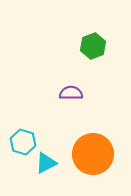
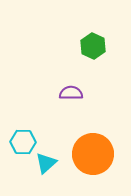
green hexagon: rotated 15 degrees counterclockwise
cyan hexagon: rotated 15 degrees counterclockwise
cyan triangle: rotated 15 degrees counterclockwise
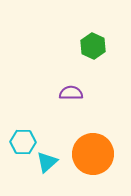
cyan triangle: moved 1 px right, 1 px up
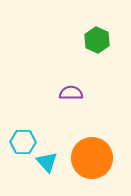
green hexagon: moved 4 px right, 6 px up
orange circle: moved 1 px left, 4 px down
cyan triangle: rotated 30 degrees counterclockwise
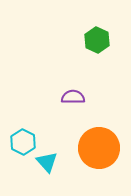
purple semicircle: moved 2 px right, 4 px down
cyan hexagon: rotated 25 degrees clockwise
orange circle: moved 7 px right, 10 px up
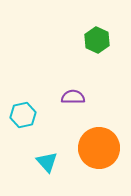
cyan hexagon: moved 27 px up; rotated 20 degrees clockwise
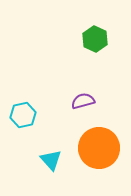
green hexagon: moved 2 px left, 1 px up
purple semicircle: moved 10 px right, 4 px down; rotated 15 degrees counterclockwise
cyan triangle: moved 4 px right, 2 px up
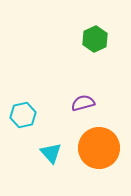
green hexagon: rotated 10 degrees clockwise
purple semicircle: moved 2 px down
cyan triangle: moved 7 px up
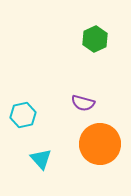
purple semicircle: rotated 150 degrees counterclockwise
orange circle: moved 1 px right, 4 px up
cyan triangle: moved 10 px left, 6 px down
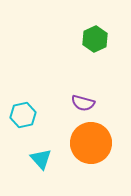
orange circle: moved 9 px left, 1 px up
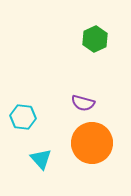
cyan hexagon: moved 2 px down; rotated 20 degrees clockwise
orange circle: moved 1 px right
